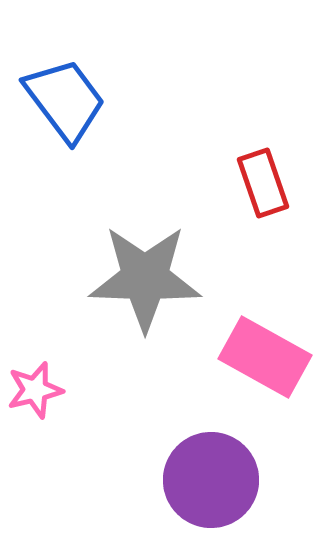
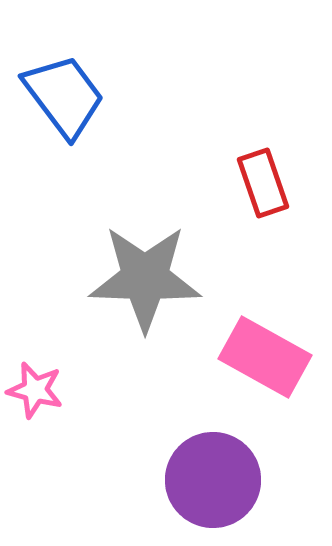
blue trapezoid: moved 1 px left, 4 px up
pink star: rotated 28 degrees clockwise
purple circle: moved 2 px right
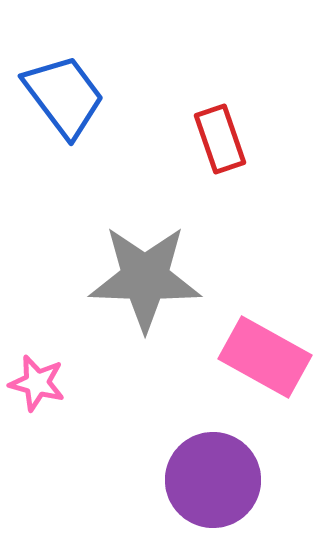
red rectangle: moved 43 px left, 44 px up
pink star: moved 2 px right, 7 px up
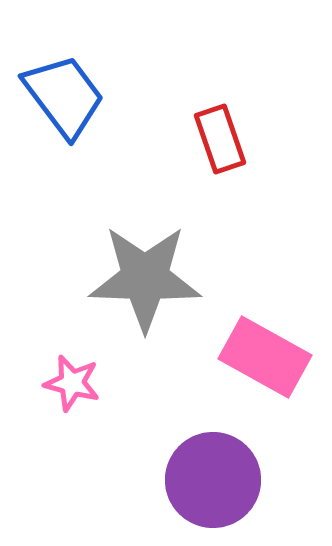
pink star: moved 35 px right
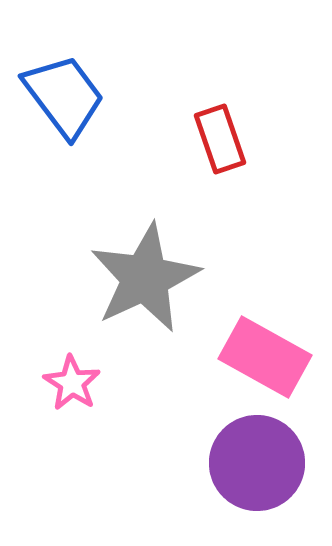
gray star: rotated 27 degrees counterclockwise
pink star: rotated 18 degrees clockwise
purple circle: moved 44 px right, 17 px up
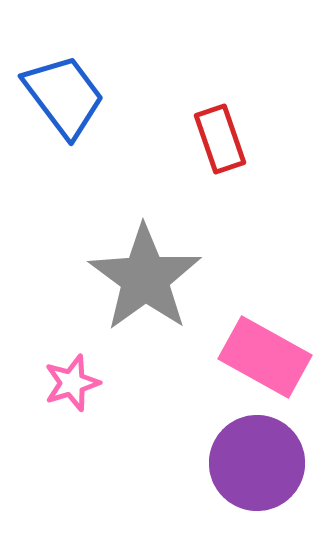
gray star: rotated 11 degrees counterclockwise
pink star: rotated 22 degrees clockwise
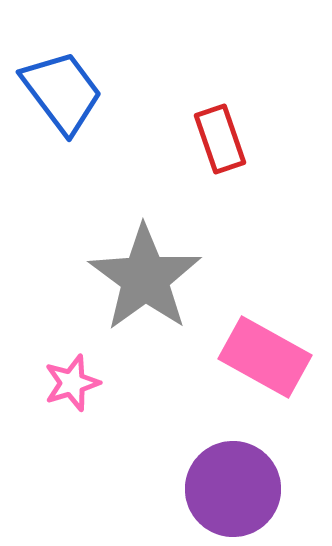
blue trapezoid: moved 2 px left, 4 px up
purple circle: moved 24 px left, 26 px down
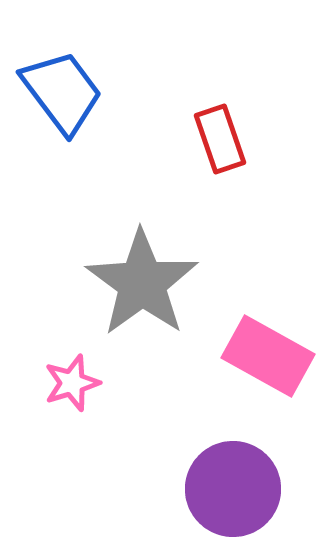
gray star: moved 3 px left, 5 px down
pink rectangle: moved 3 px right, 1 px up
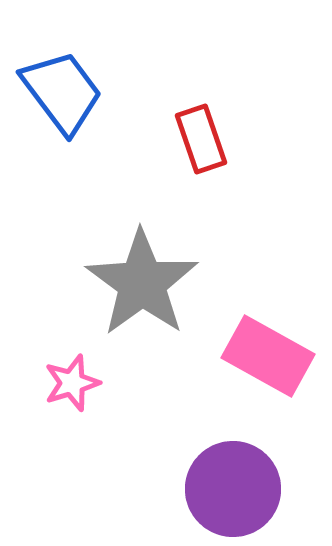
red rectangle: moved 19 px left
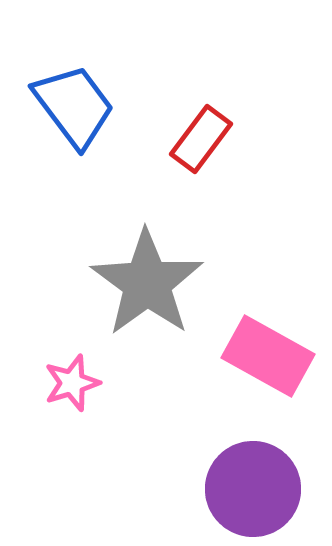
blue trapezoid: moved 12 px right, 14 px down
red rectangle: rotated 56 degrees clockwise
gray star: moved 5 px right
purple circle: moved 20 px right
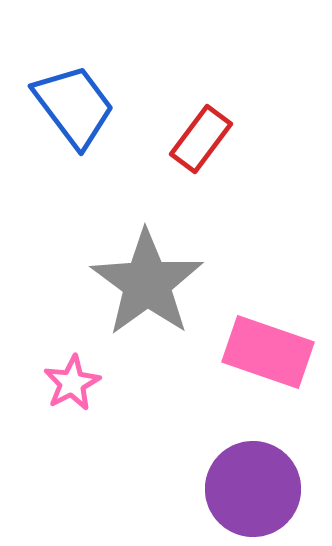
pink rectangle: moved 4 px up; rotated 10 degrees counterclockwise
pink star: rotated 10 degrees counterclockwise
